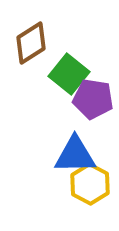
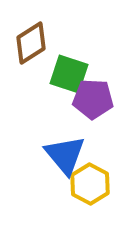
green square: rotated 21 degrees counterclockwise
purple pentagon: rotated 6 degrees counterclockwise
blue triangle: moved 10 px left; rotated 51 degrees clockwise
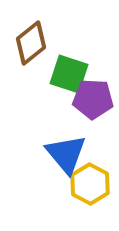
brown diamond: rotated 6 degrees counterclockwise
blue triangle: moved 1 px right, 1 px up
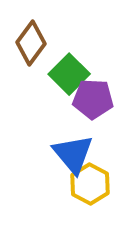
brown diamond: rotated 15 degrees counterclockwise
green square: rotated 27 degrees clockwise
blue triangle: moved 7 px right
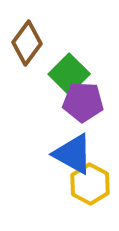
brown diamond: moved 4 px left
purple pentagon: moved 10 px left, 3 px down
blue triangle: rotated 21 degrees counterclockwise
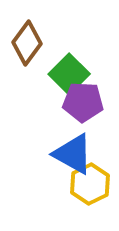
yellow hexagon: rotated 6 degrees clockwise
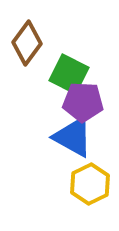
green square: rotated 18 degrees counterclockwise
blue triangle: moved 17 px up
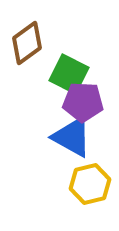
brown diamond: rotated 18 degrees clockwise
blue triangle: moved 1 px left
yellow hexagon: rotated 12 degrees clockwise
